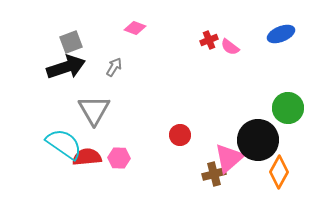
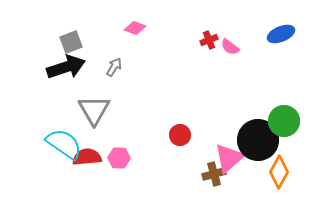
green circle: moved 4 px left, 13 px down
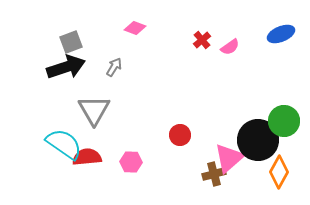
red cross: moved 7 px left; rotated 18 degrees counterclockwise
pink semicircle: rotated 72 degrees counterclockwise
pink hexagon: moved 12 px right, 4 px down
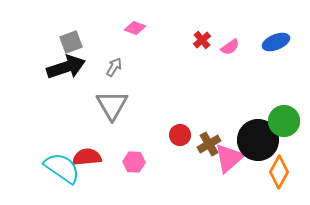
blue ellipse: moved 5 px left, 8 px down
gray triangle: moved 18 px right, 5 px up
cyan semicircle: moved 2 px left, 24 px down
pink hexagon: moved 3 px right
brown cross: moved 5 px left, 30 px up; rotated 15 degrees counterclockwise
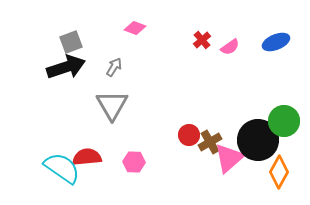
red circle: moved 9 px right
brown cross: moved 1 px right, 2 px up
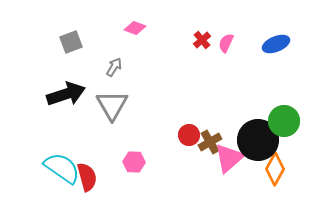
blue ellipse: moved 2 px down
pink semicircle: moved 4 px left, 4 px up; rotated 150 degrees clockwise
black arrow: moved 27 px down
red semicircle: moved 20 px down; rotated 80 degrees clockwise
orange diamond: moved 4 px left, 3 px up
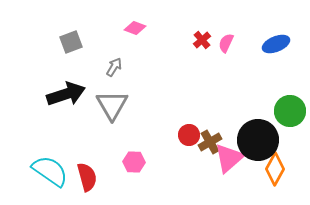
green circle: moved 6 px right, 10 px up
cyan semicircle: moved 12 px left, 3 px down
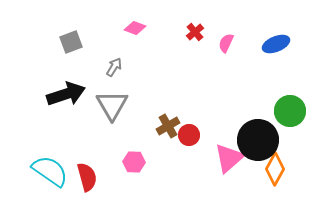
red cross: moved 7 px left, 8 px up
brown cross: moved 42 px left, 16 px up
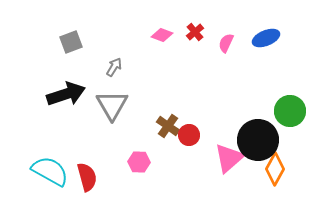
pink diamond: moved 27 px right, 7 px down
blue ellipse: moved 10 px left, 6 px up
brown cross: rotated 25 degrees counterclockwise
pink hexagon: moved 5 px right
cyan semicircle: rotated 6 degrees counterclockwise
